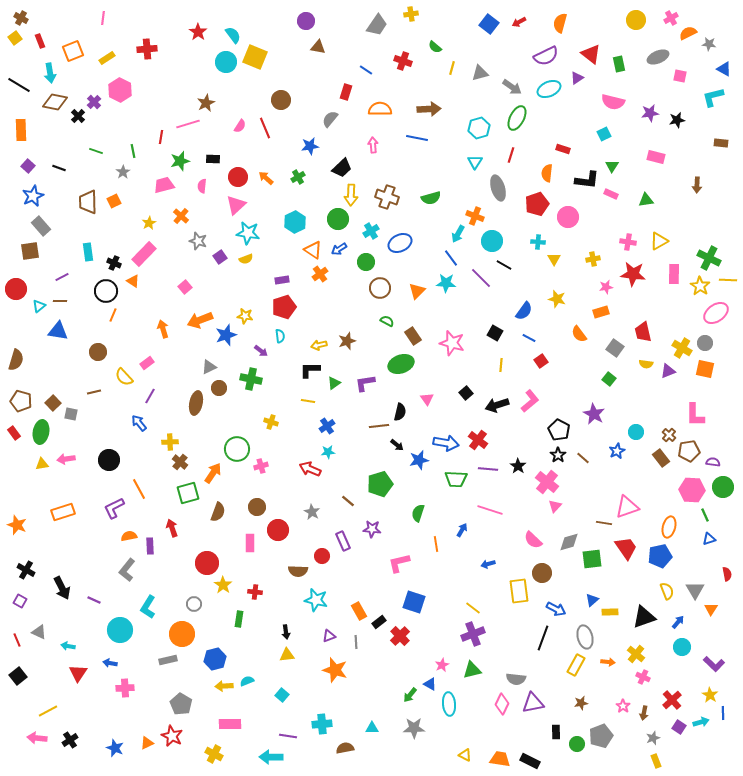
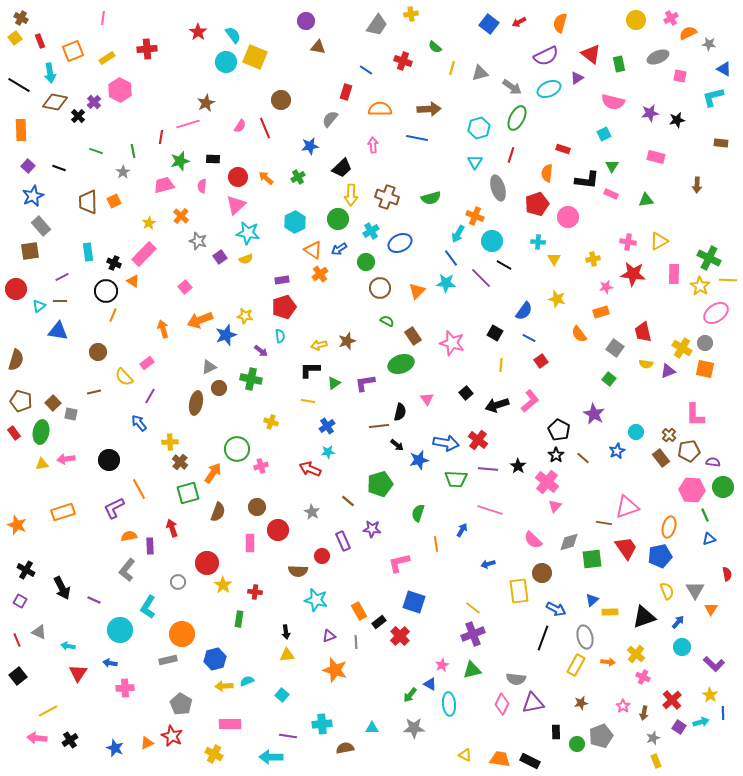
black star at (558, 455): moved 2 px left
gray circle at (194, 604): moved 16 px left, 22 px up
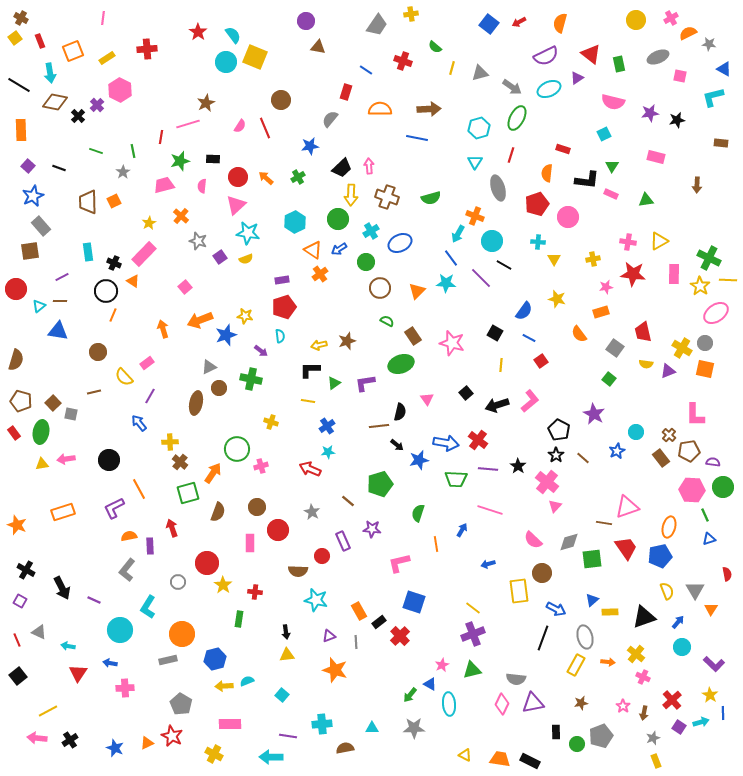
purple cross at (94, 102): moved 3 px right, 3 px down
pink arrow at (373, 145): moved 4 px left, 21 px down
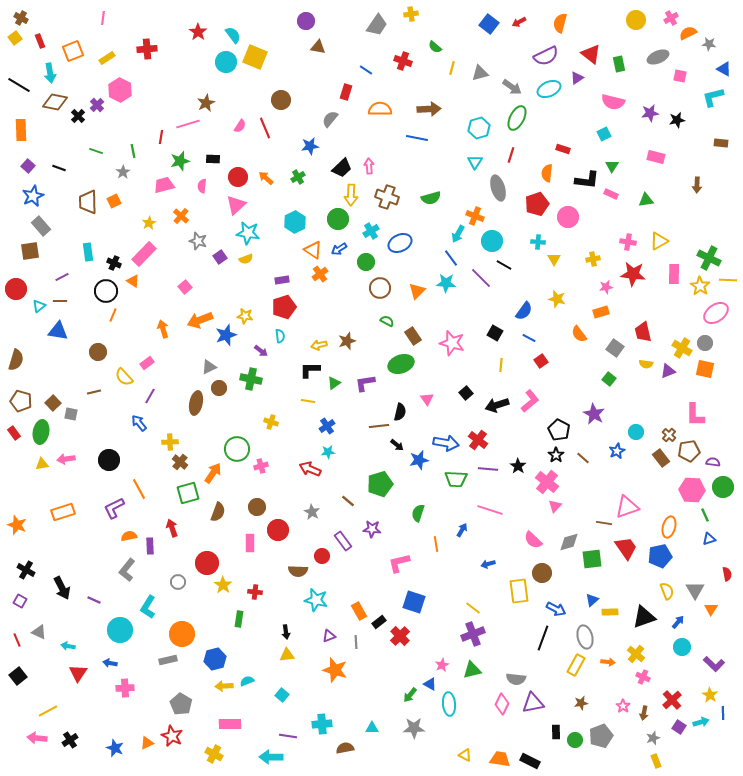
purple rectangle at (343, 541): rotated 12 degrees counterclockwise
green circle at (577, 744): moved 2 px left, 4 px up
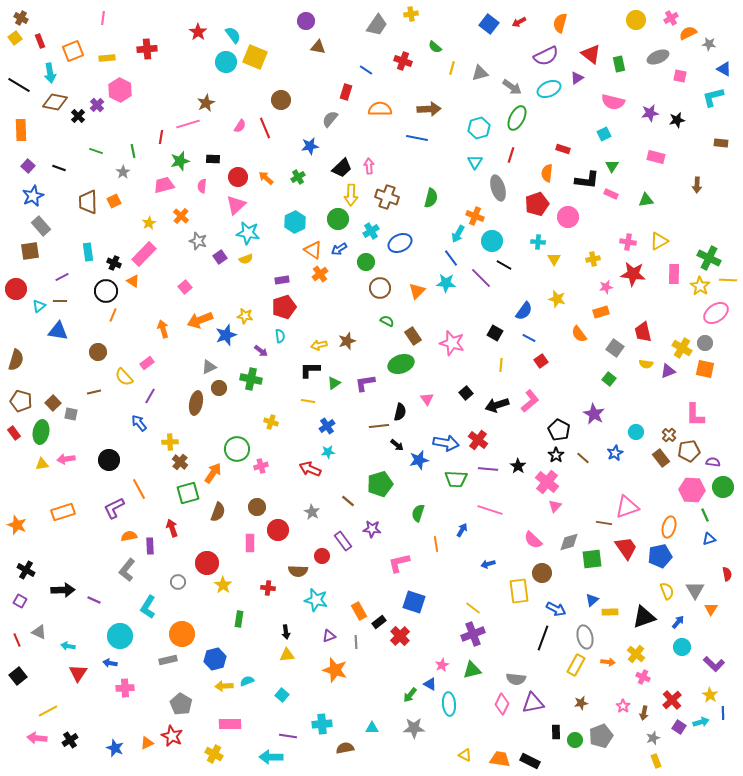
yellow rectangle at (107, 58): rotated 28 degrees clockwise
green semicircle at (431, 198): rotated 60 degrees counterclockwise
blue star at (617, 451): moved 2 px left, 2 px down
black arrow at (62, 588): moved 1 px right, 2 px down; rotated 65 degrees counterclockwise
red cross at (255, 592): moved 13 px right, 4 px up
cyan circle at (120, 630): moved 6 px down
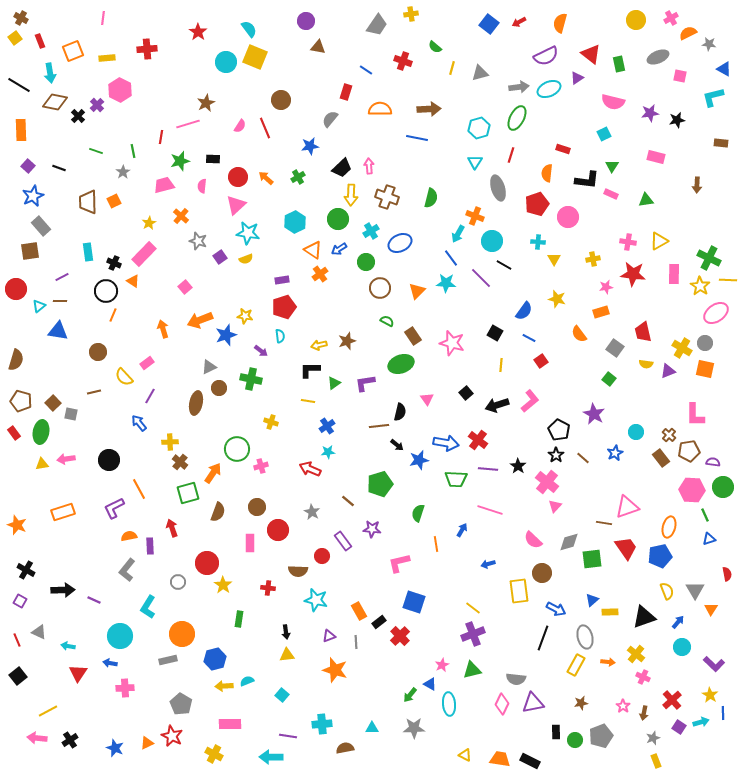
cyan semicircle at (233, 35): moved 16 px right, 6 px up
gray arrow at (512, 87): moved 7 px right; rotated 42 degrees counterclockwise
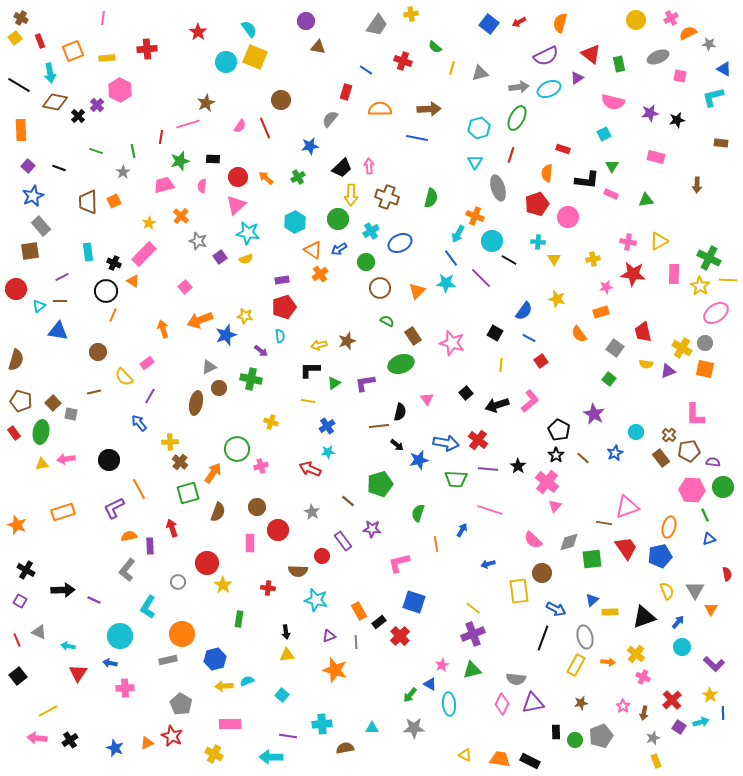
black line at (504, 265): moved 5 px right, 5 px up
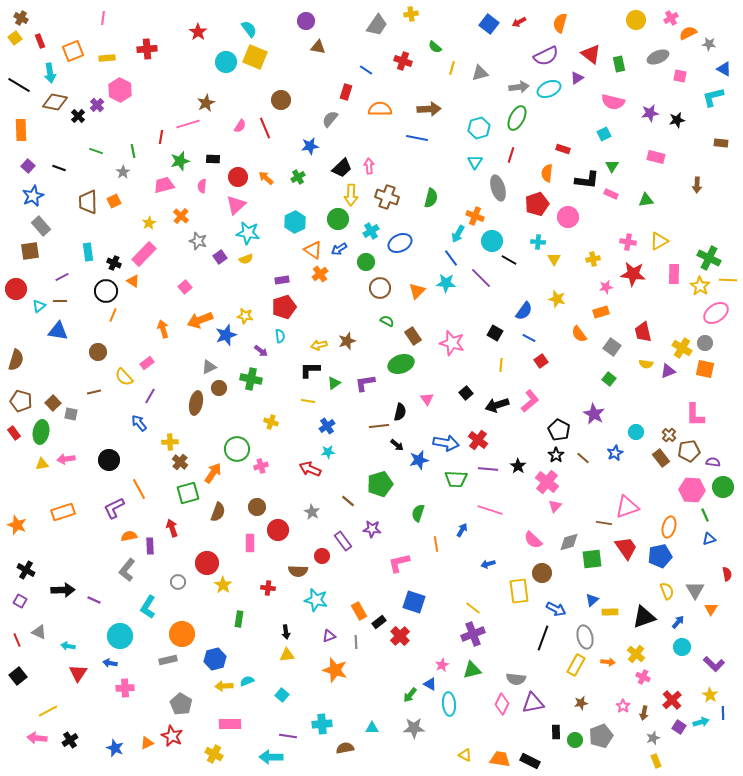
gray square at (615, 348): moved 3 px left, 1 px up
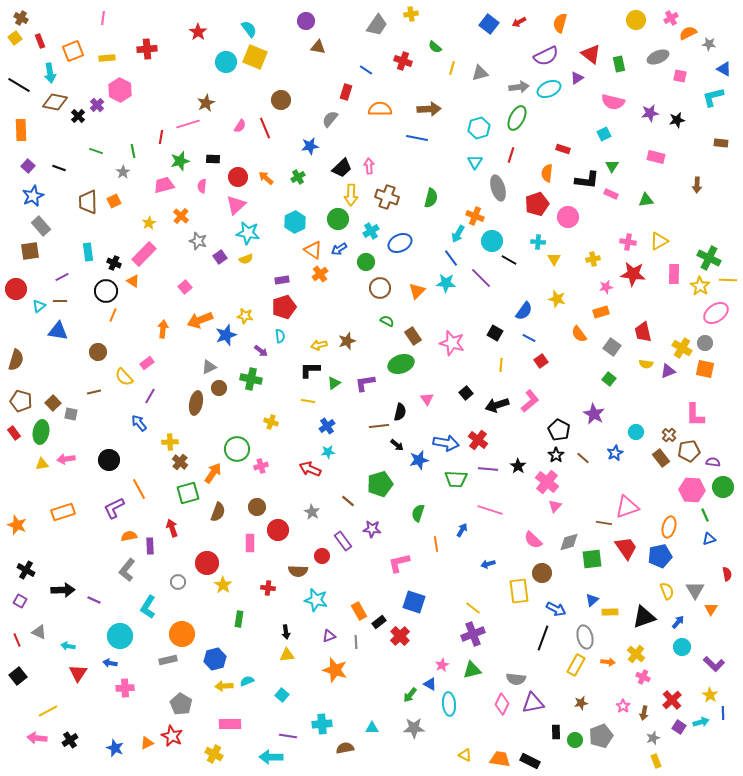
orange arrow at (163, 329): rotated 24 degrees clockwise
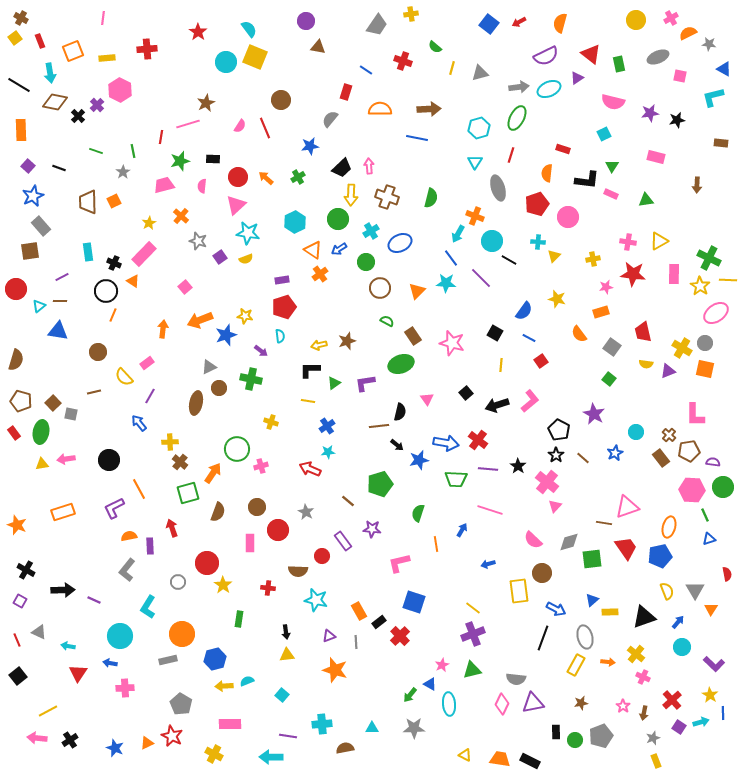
yellow triangle at (554, 259): moved 3 px up; rotated 16 degrees clockwise
gray star at (312, 512): moved 6 px left
